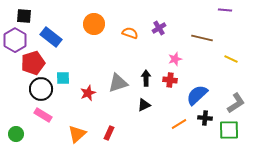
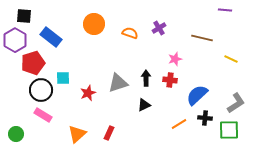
black circle: moved 1 px down
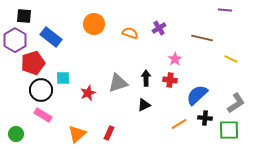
pink star: rotated 16 degrees counterclockwise
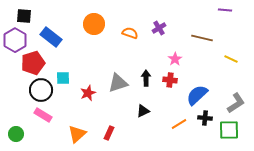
black triangle: moved 1 px left, 6 px down
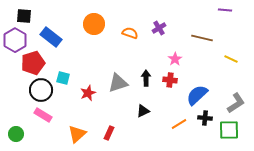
cyan square: rotated 16 degrees clockwise
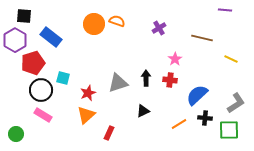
orange semicircle: moved 13 px left, 12 px up
orange triangle: moved 9 px right, 19 px up
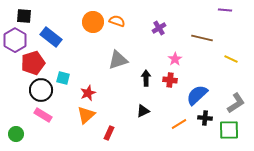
orange circle: moved 1 px left, 2 px up
gray triangle: moved 23 px up
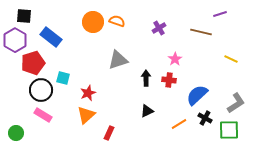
purple line: moved 5 px left, 4 px down; rotated 24 degrees counterclockwise
brown line: moved 1 px left, 6 px up
red cross: moved 1 px left
black triangle: moved 4 px right
black cross: rotated 24 degrees clockwise
green circle: moved 1 px up
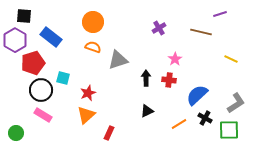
orange semicircle: moved 24 px left, 26 px down
